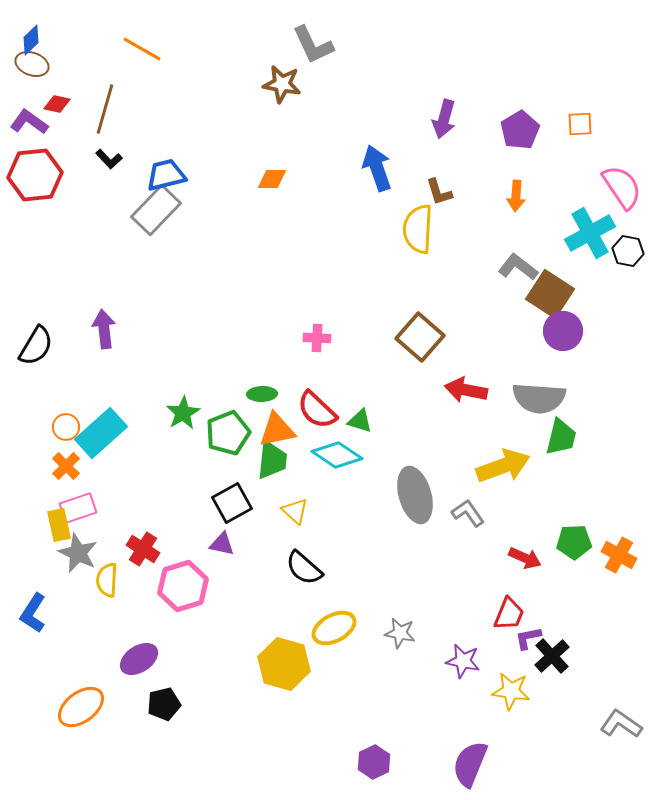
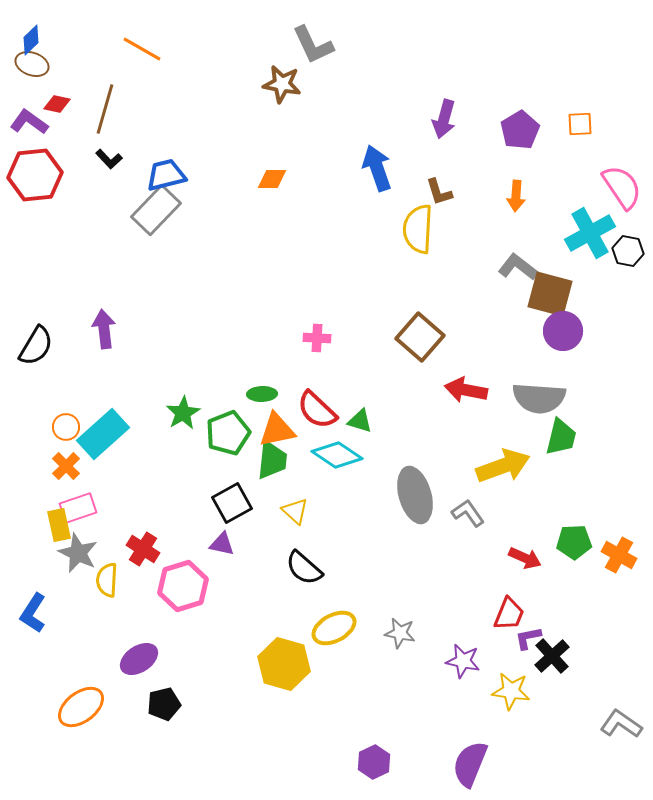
brown square at (550, 294): rotated 18 degrees counterclockwise
cyan rectangle at (101, 433): moved 2 px right, 1 px down
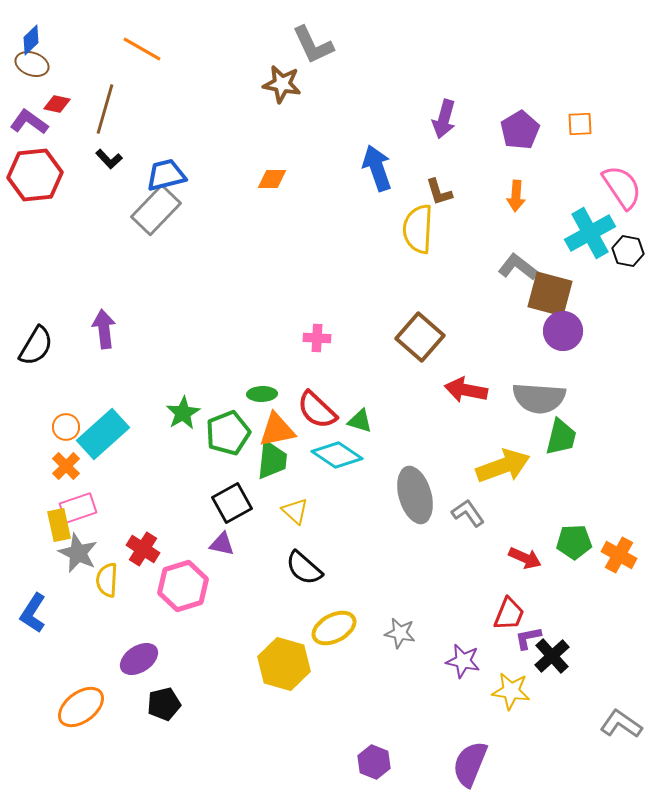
purple hexagon at (374, 762): rotated 12 degrees counterclockwise
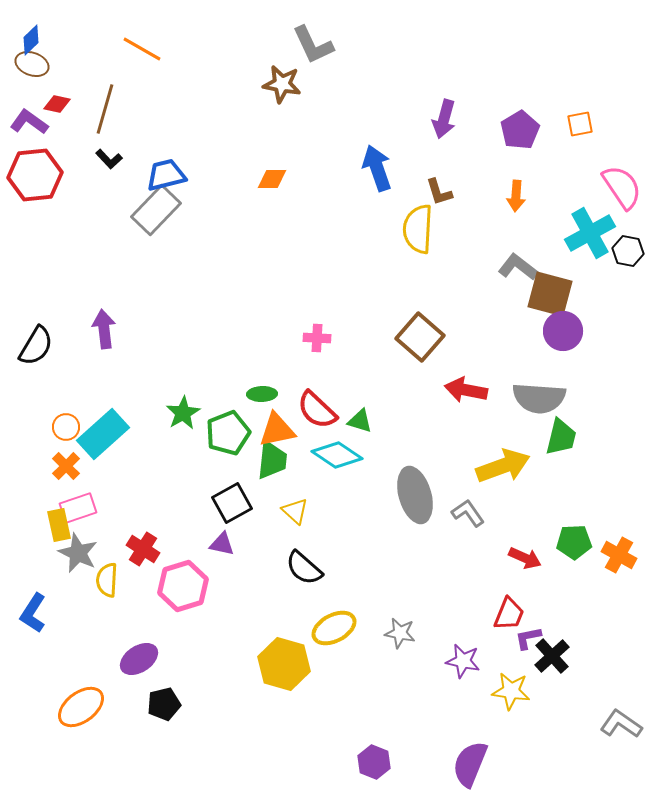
orange square at (580, 124): rotated 8 degrees counterclockwise
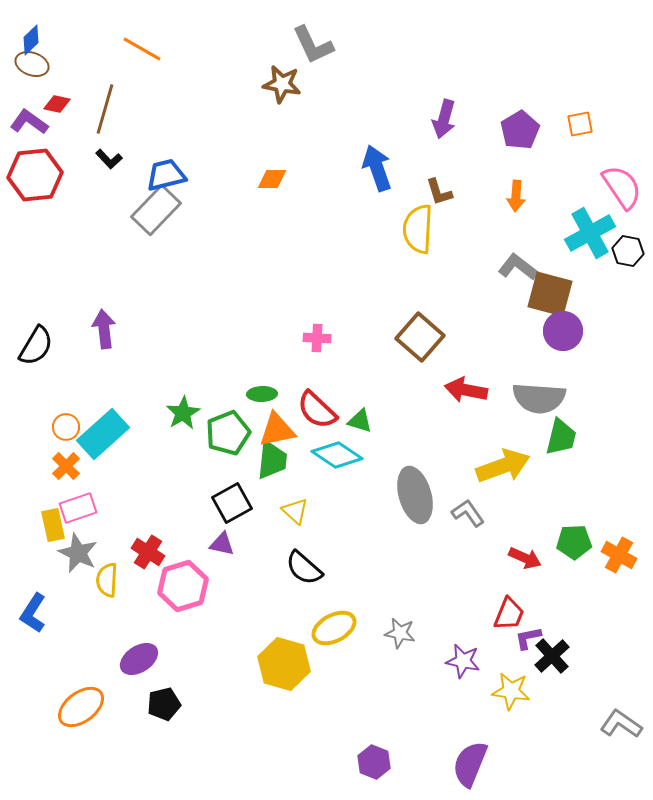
yellow rectangle at (59, 525): moved 6 px left
red cross at (143, 549): moved 5 px right, 3 px down
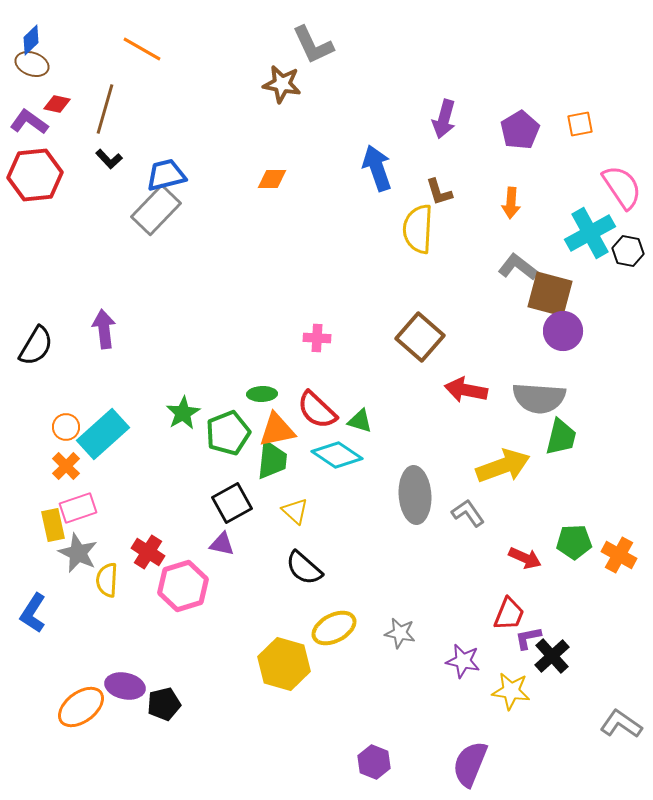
orange arrow at (516, 196): moved 5 px left, 7 px down
gray ellipse at (415, 495): rotated 12 degrees clockwise
purple ellipse at (139, 659): moved 14 px left, 27 px down; rotated 45 degrees clockwise
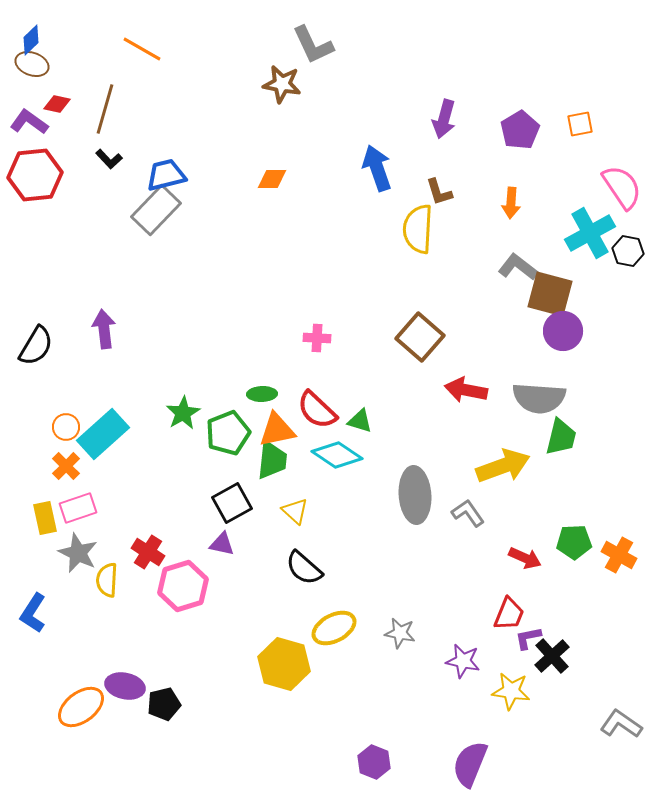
yellow rectangle at (53, 525): moved 8 px left, 7 px up
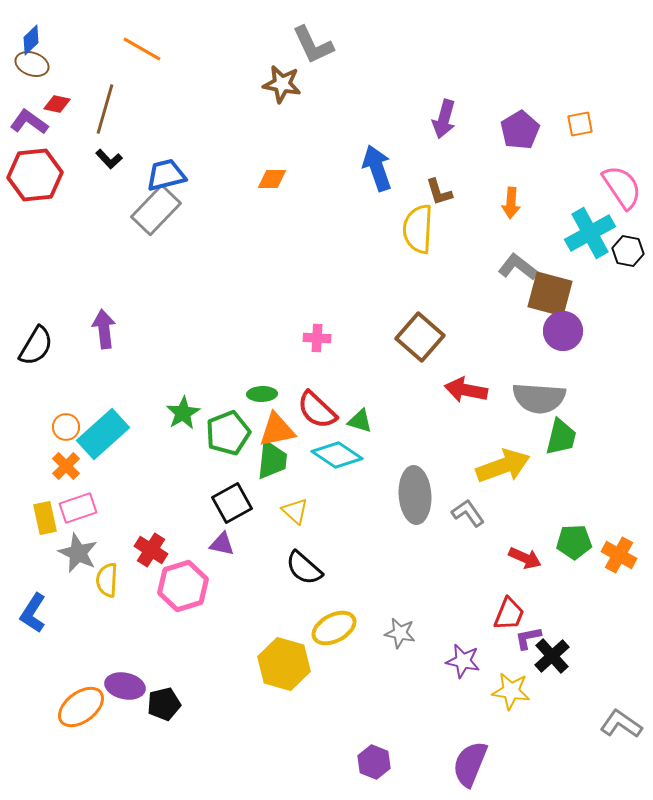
red cross at (148, 552): moved 3 px right, 2 px up
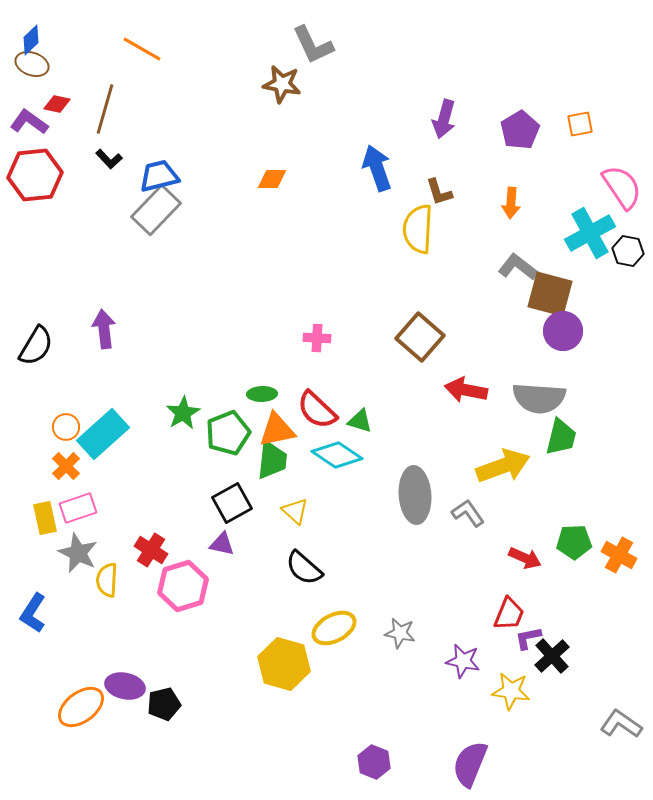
blue trapezoid at (166, 175): moved 7 px left, 1 px down
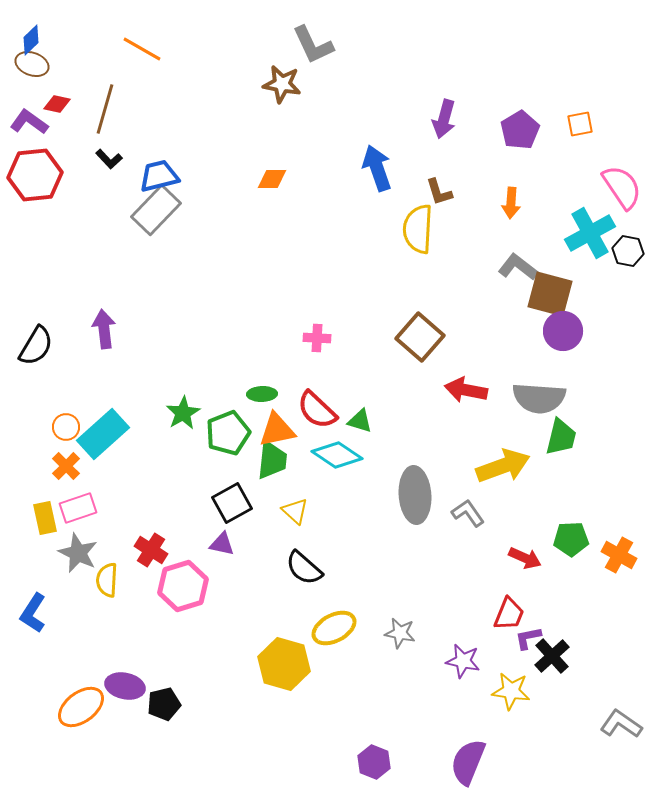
green pentagon at (574, 542): moved 3 px left, 3 px up
purple semicircle at (470, 764): moved 2 px left, 2 px up
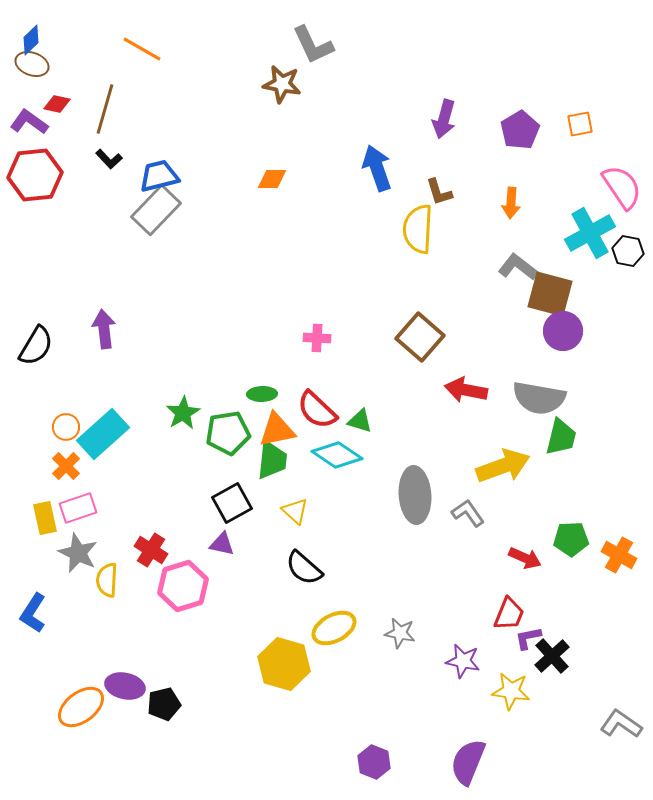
gray semicircle at (539, 398): rotated 6 degrees clockwise
green pentagon at (228, 433): rotated 12 degrees clockwise
